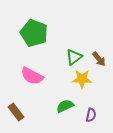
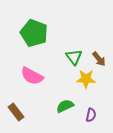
green triangle: rotated 30 degrees counterclockwise
yellow star: moved 4 px right
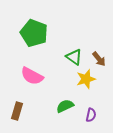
green triangle: rotated 18 degrees counterclockwise
yellow star: rotated 18 degrees counterclockwise
brown rectangle: moved 1 px right, 1 px up; rotated 54 degrees clockwise
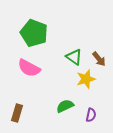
pink semicircle: moved 3 px left, 8 px up
brown rectangle: moved 2 px down
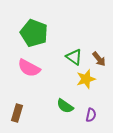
green semicircle: rotated 120 degrees counterclockwise
